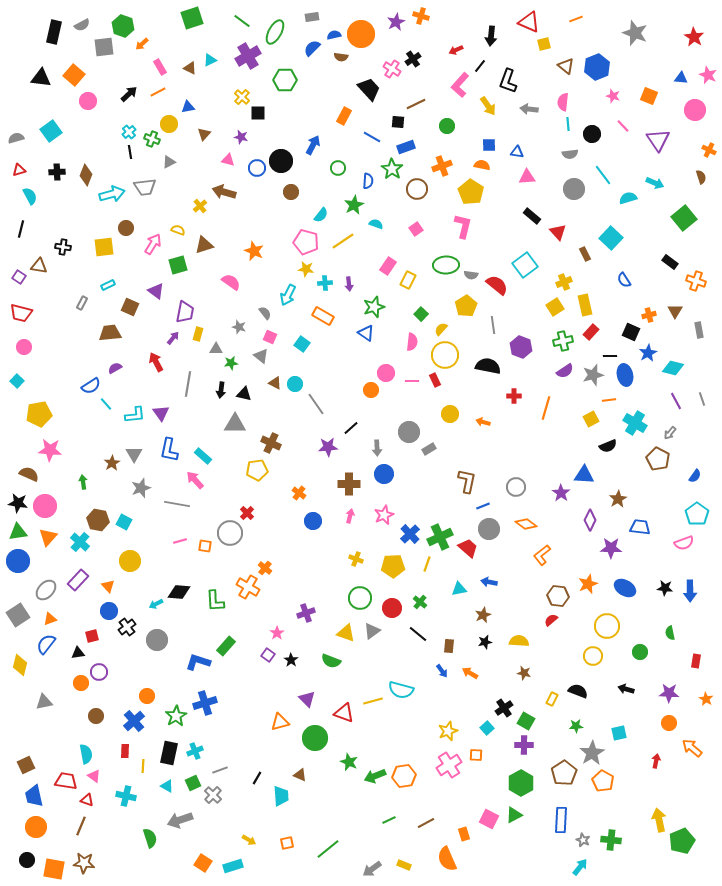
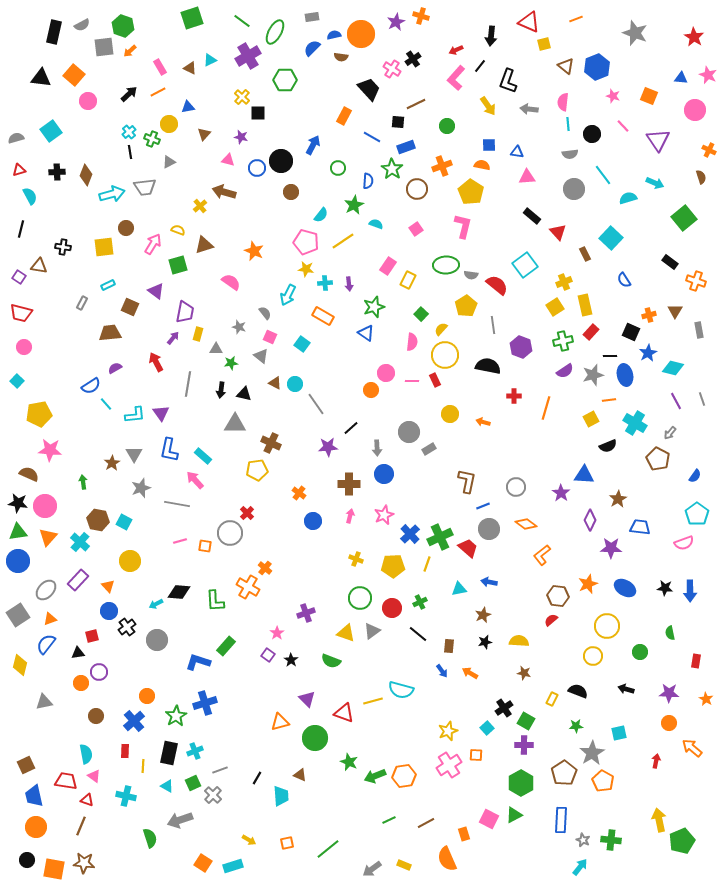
orange arrow at (142, 44): moved 12 px left, 7 px down
pink L-shape at (460, 85): moved 4 px left, 7 px up
green cross at (420, 602): rotated 24 degrees clockwise
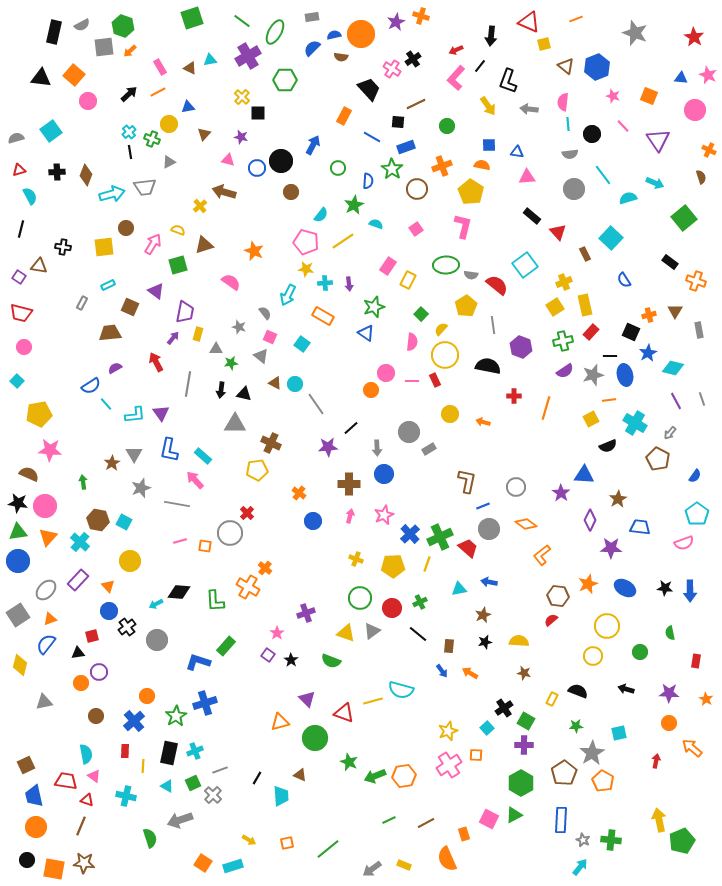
cyan triangle at (210, 60): rotated 16 degrees clockwise
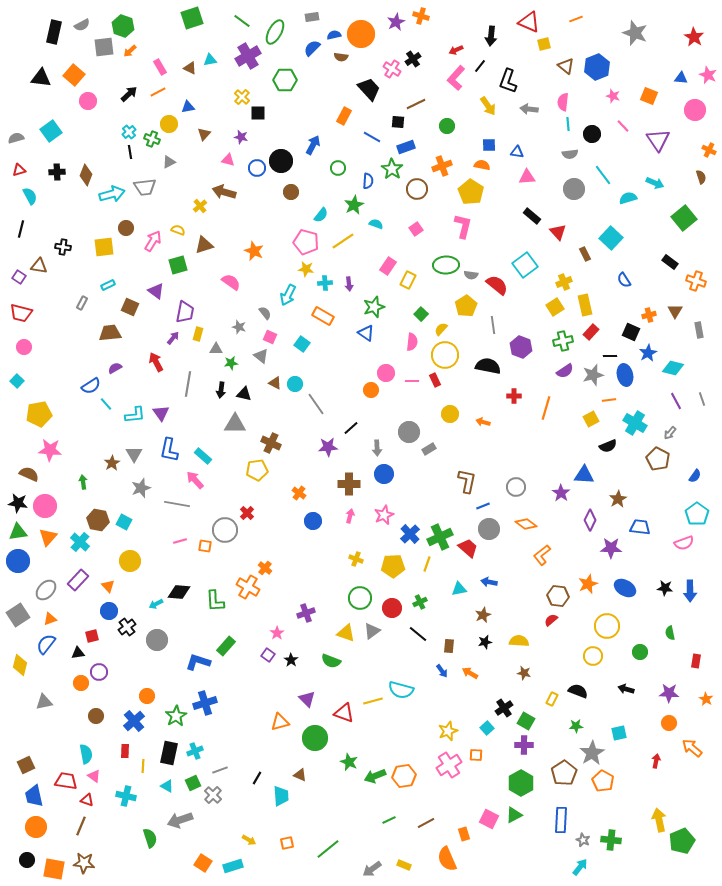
pink arrow at (153, 244): moved 3 px up
gray circle at (230, 533): moved 5 px left, 3 px up
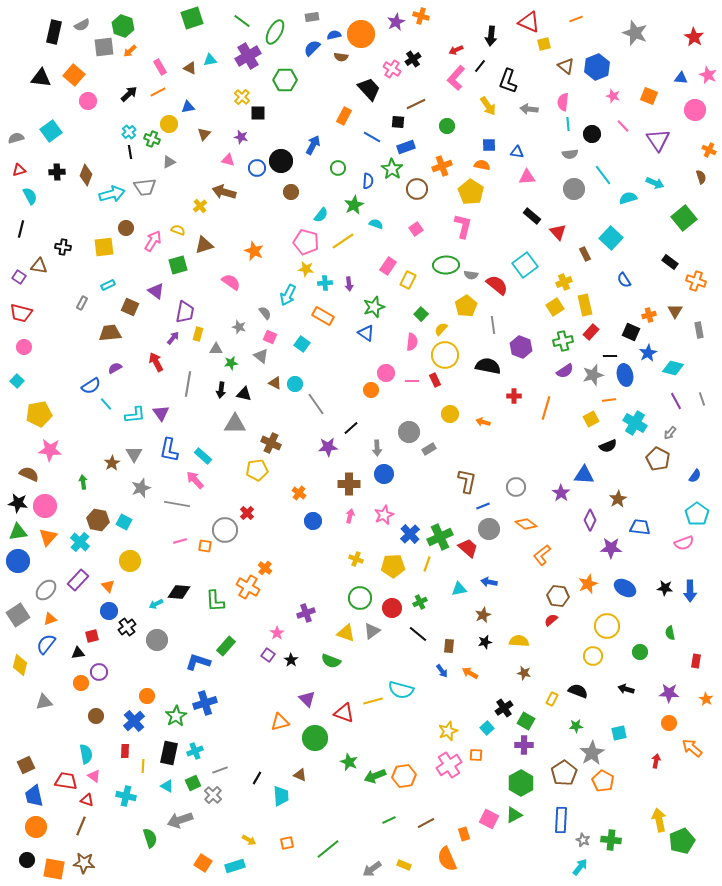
cyan rectangle at (233, 866): moved 2 px right
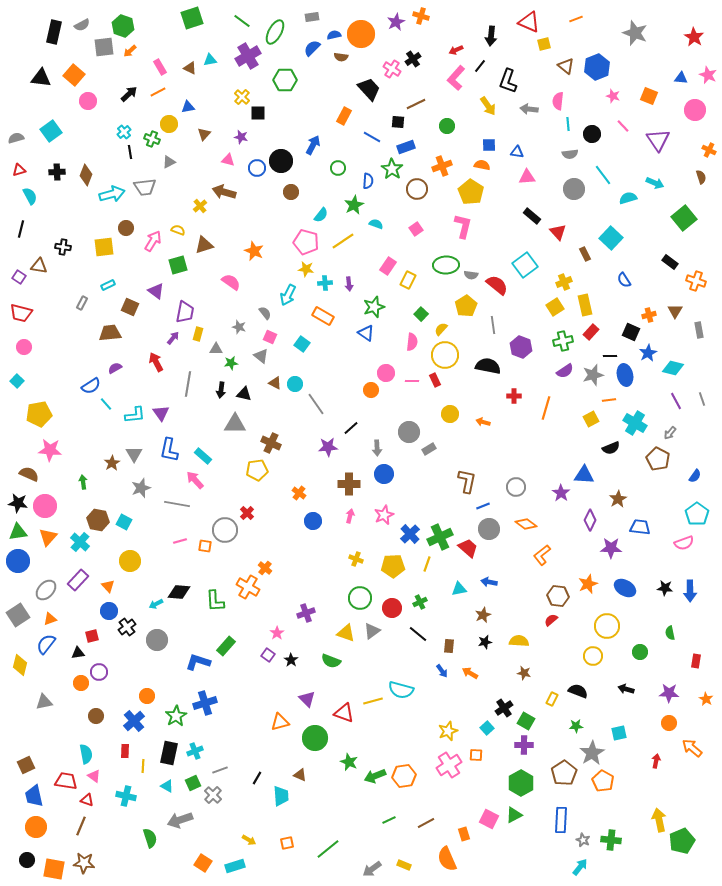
pink semicircle at (563, 102): moved 5 px left, 1 px up
cyan cross at (129, 132): moved 5 px left
black semicircle at (608, 446): moved 3 px right, 2 px down
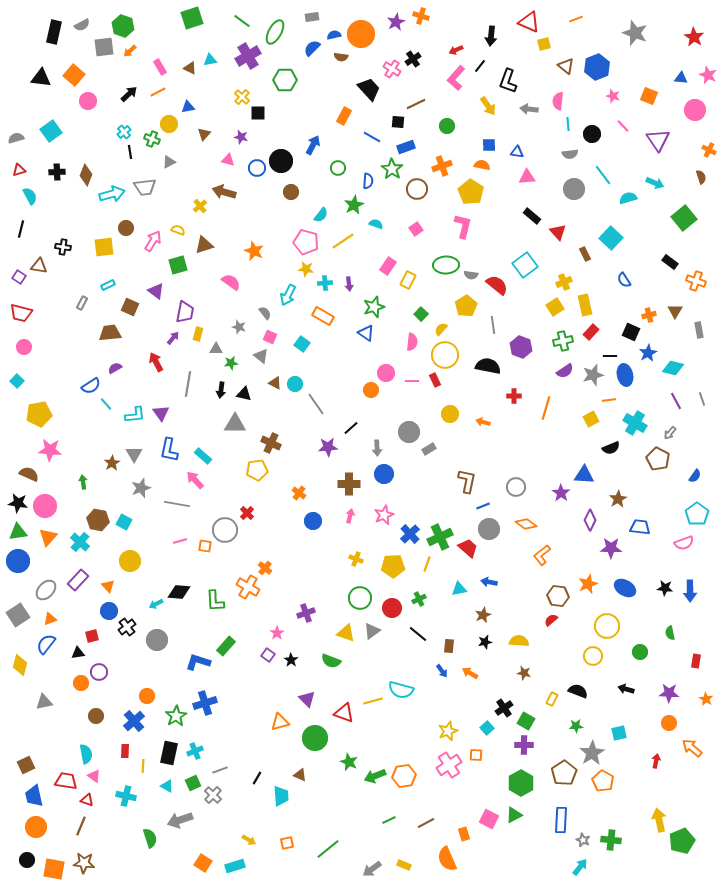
green cross at (420, 602): moved 1 px left, 3 px up
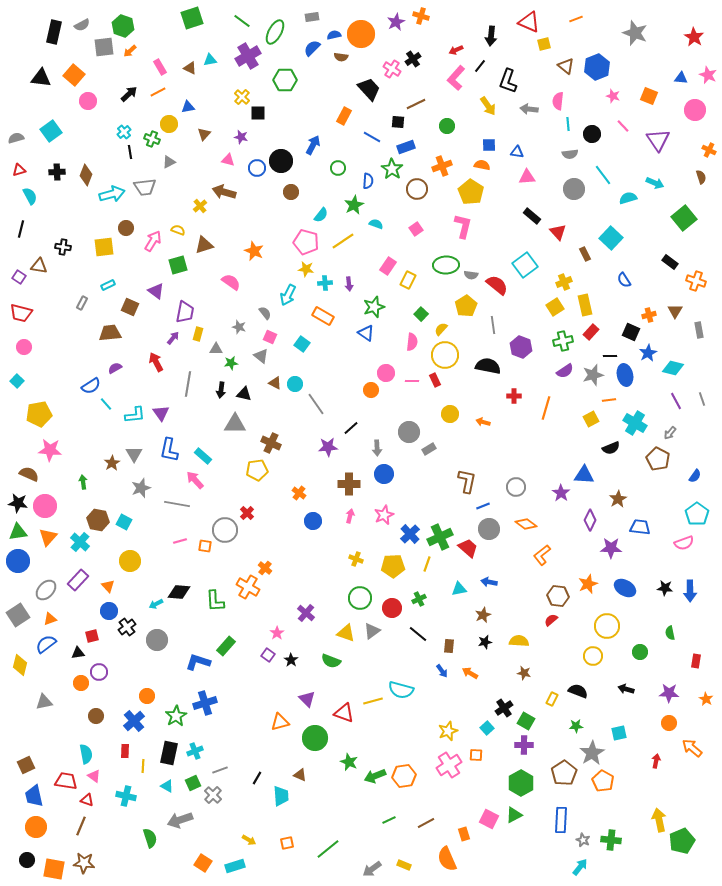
purple cross at (306, 613): rotated 30 degrees counterclockwise
blue semicircle at (46, 644): rotated 15 degrees clockwise
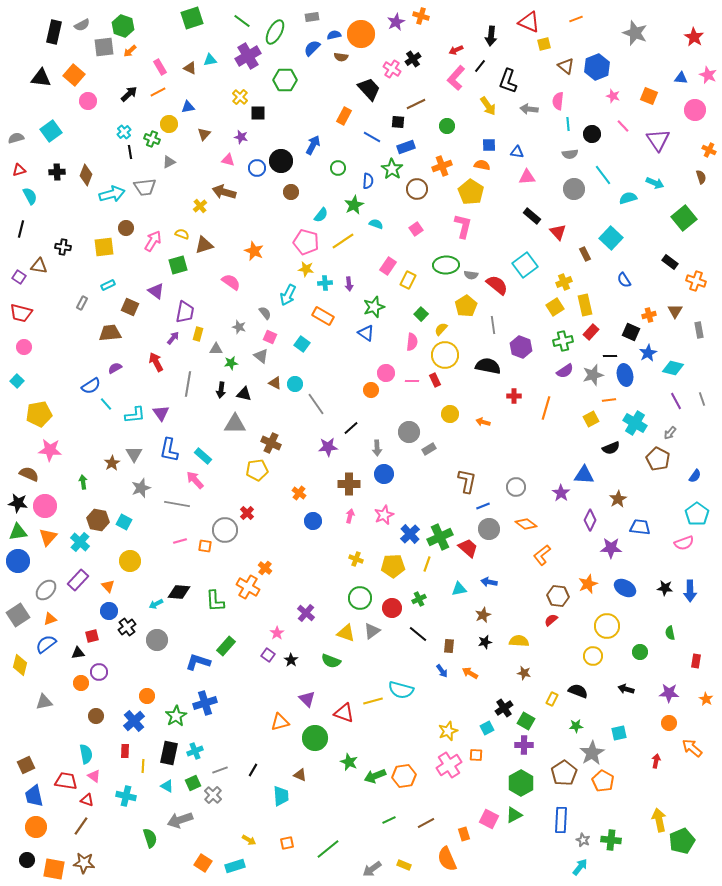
yellow cross at (242, 97): moved 2 px left
yellow semicircle at (178, 230): moved 4 px right, 4 px down
cyan square at (487, 728): rotated 16 degrees clockwise
black line at (257, 778): moved 4 px left, 8 px up
brown line at (81, 826): rotated 12 degrees clockwise
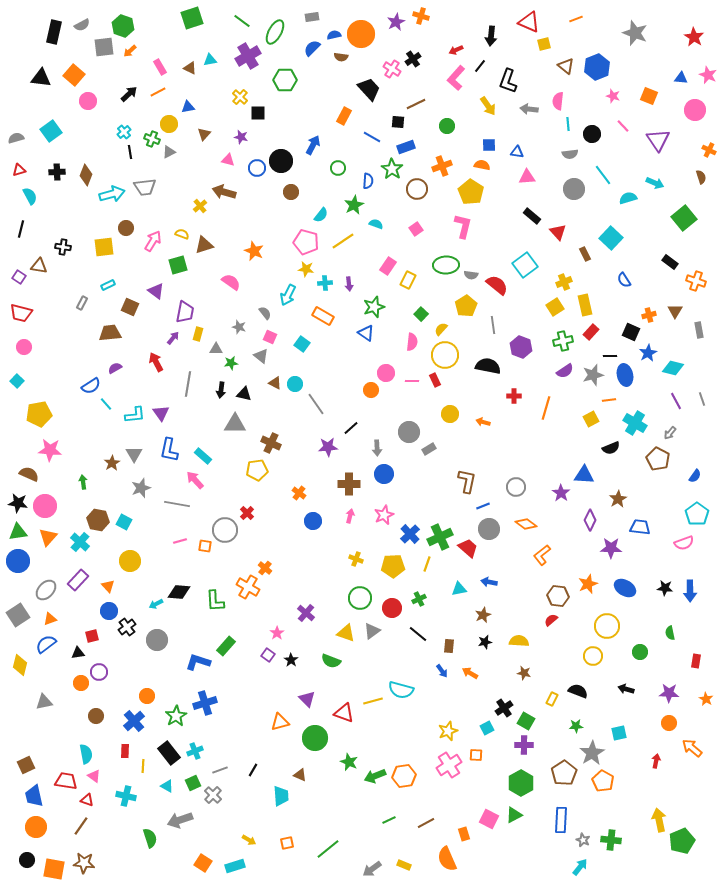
gray triangle at (169, 162): moved 10 px up
black rectangle at (169, 753): rotated 50 degrees counterclockwise
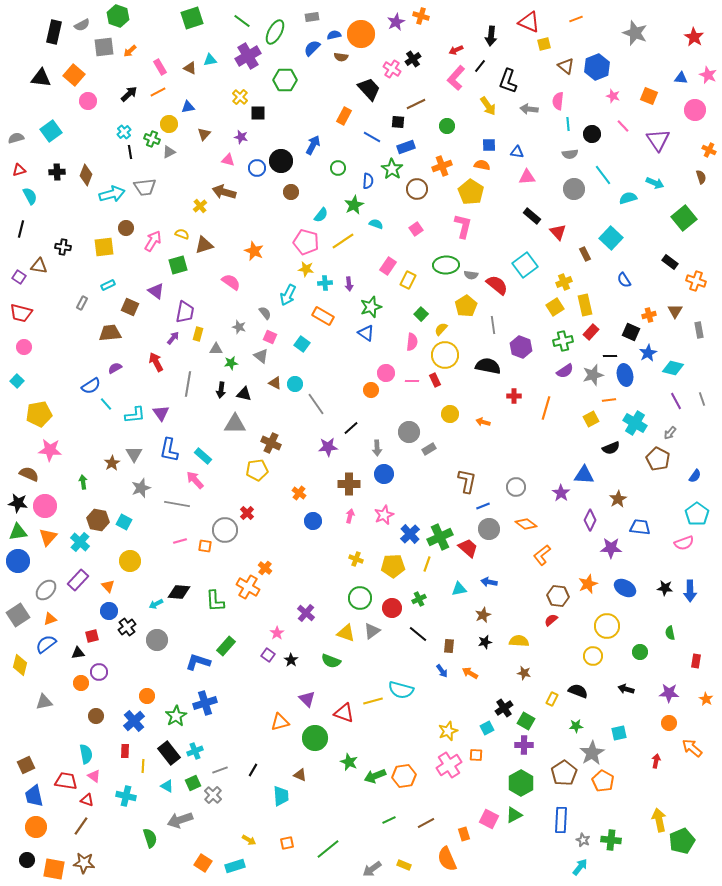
green hexagon at (123, 26): moved 5 px left, 10 px up
green star at (374, 307): moved 3 px left
